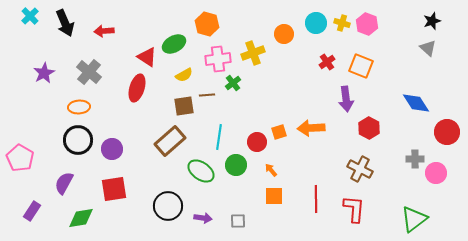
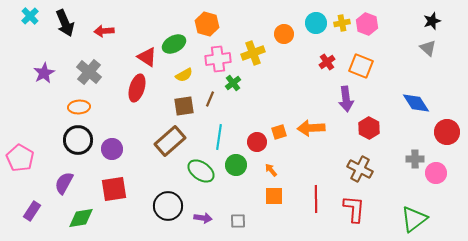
yellow cross at (342, 23): rotated 28 degrees counterclockwise
brown line at (207, 95): moved 3 px right, 4 px down; rotated 63 degrees counterclockwise
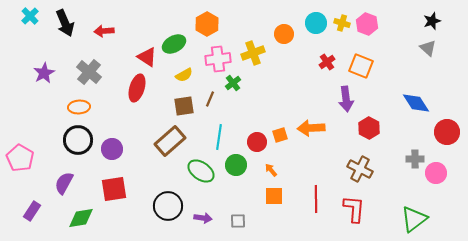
yellow cross at (342, 23): rotated 28 degrees clockwise
orange hexagon at (207, 24): rotated 15 degrees clockwise
orange square at (279, 132): moved 1 px right, 3 px down
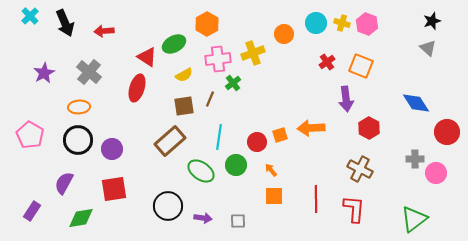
pink pentagon at (20, 158): moved 10 px right, 23 px up
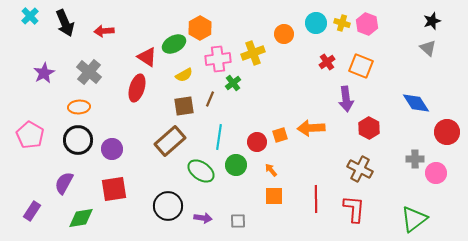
orange hexagon at (207, 24): moved 7 px left, 4 px down
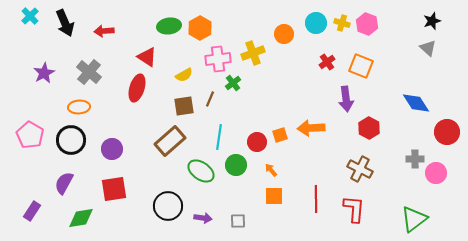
green ellipse at (174, 44): moved 5 px left, 18 px up; rotated 20 degrees clockwise
black circle at (78, 140): moved 7 px left
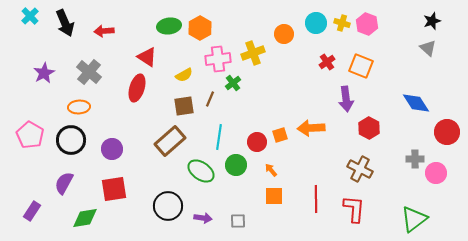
green diamond at (81, 218): moved 4 px right
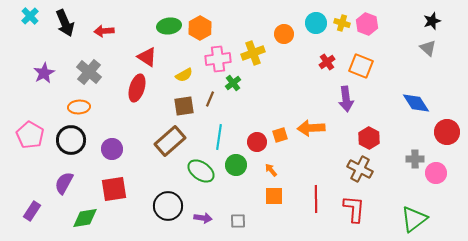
red hexagon at (369, 128): moved 10 px down
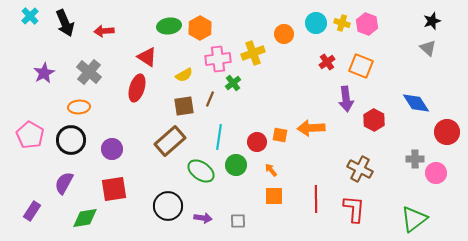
orange square at (280, 135): rotated 28 degrees clockwise
red hexagon at (369, 138): moved 5 px right, 18 px up
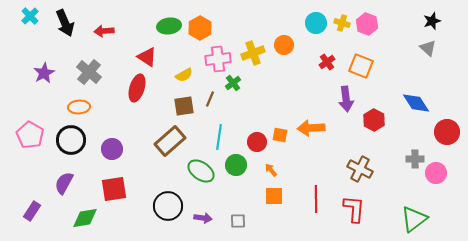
orange circle at (284, 34): moved 11 px down
